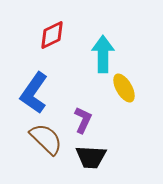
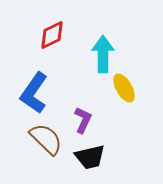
black trapezoid: moved 1 px left; rotated 16 degrees counterclockwise
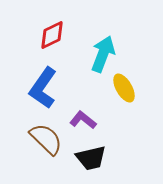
cyan arrow: rotated 21 degrees clockwise
blue L-shape: moved 9 px right, 5 px up
purple L-shape: rotated 76 degrees counterclockwise
black trapezoid: moved 1 px right, 1 px down
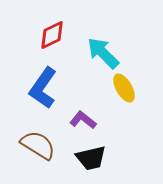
cyan arrow: moved 1 px up; rotated 66 degrees counterclockwise
brown semicircle: moved 8 px left, 6 px down; rotated 12 degrees counterclockwise
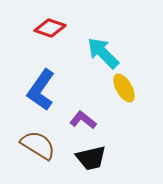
red diamond: moved 2 px left, 7 px up; rotated 44 degrees clockwise
blue L-shape: moved 2 px left, 2 px down
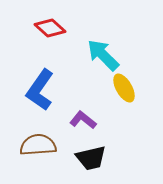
red diamond: rotated 24 degrees clockwise
cyan arrow: moved 2 px down
blue L-shape: moved 1 px left
brown semicircle: rotated 36 degrees counterclockwise
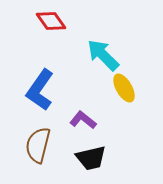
red diamond: moved 1 px right, 7 px up; rotated 12 degrees clockwise
brown semicircle: rotated 72 degrees counterclockwise
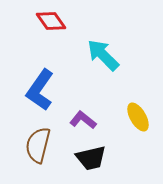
yellow ellipse: moved 14 px right, 29 px down
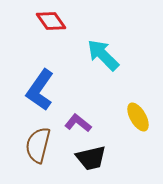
purple L-shape: moved 5 px left, 3 px down
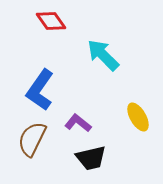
brown semicircle: moved 6 px left, 6 px up; rotated 12 degrees clockwise
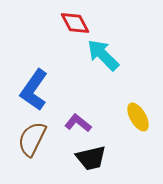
red diamond: moved 24 px right, 2 px down; rotated 8 degrees clockwise
blue L-shape: moved 6 px left
